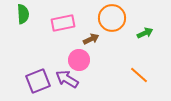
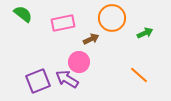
green semicircle: rotated 48 degrees counterclockwise
pink circle: moved 2 px down
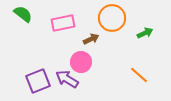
pink circle: moved 2 px right
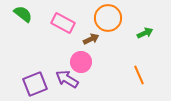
orange circle: moved 4 px left
pink rectangle: rotated 40 degrees clockwise
orange line: rotated 24 degrees clockwise
purple square: moved 3 px left, 3 px down
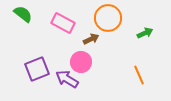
purple square: moved 2 px right, 15 px up
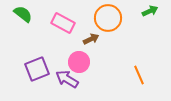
green arrow: moved 5 px right, 22 px up
pink circle: moved 2 px left
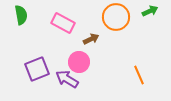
green semicircle: moved 2 px left, 1 px down; rotated 42 degrees clockwise
orange circle: moved 8 px right, 1 px up
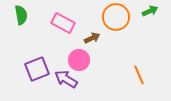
brown arrow: moved 1 px right, 1 px up
pink circle: moved 2 px up
purple arrow: moved 1 px left
